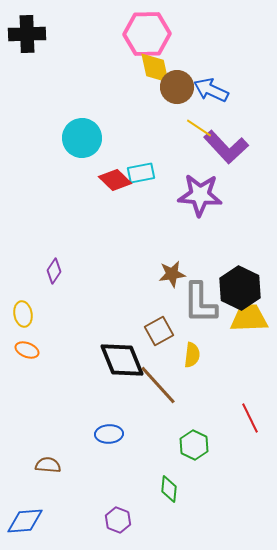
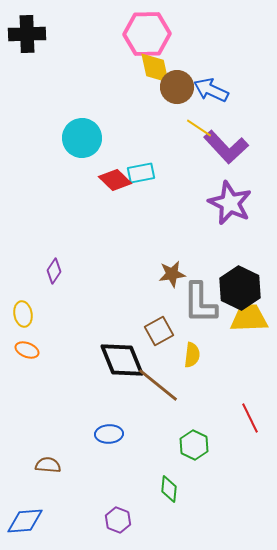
purple star: moved 30 px right, 8 px down; rotated 21 degrees clockwise
brown line: rotated 9 degrees counterclockwise
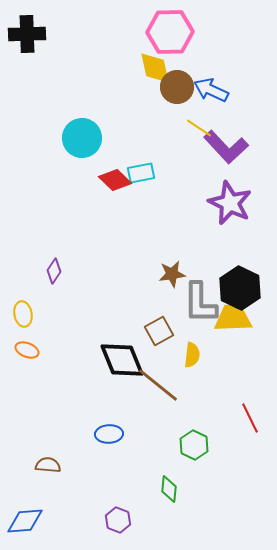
pink hexagon: moved 23 px right, 2 px up
yellow trapezoid: moved 16 px left
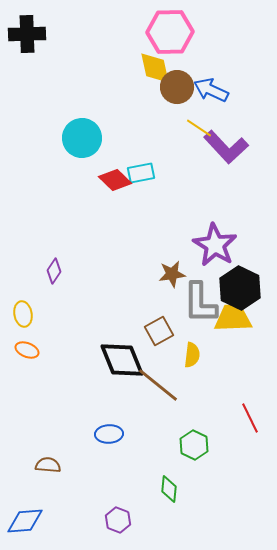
purple star: moved 15 px left, 42 px down; rotated 6 degrees clockwise
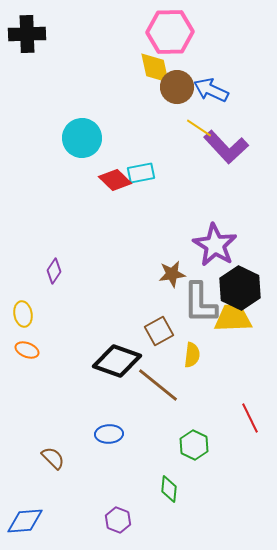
black diamond: moved 5 px left, 1 px down; rotated 48 degrees counterclockwise
brown semicircle: moved 5 px right, 7 px up; rotated 40 degrees clockwise
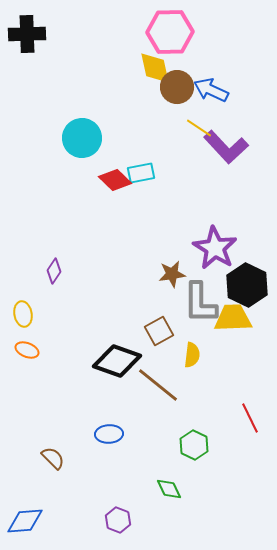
purple star: moved 3 px down
black hexagon: moved 7 px right, 3 px up
green diamond: rotated 32 degrees counterclockwise
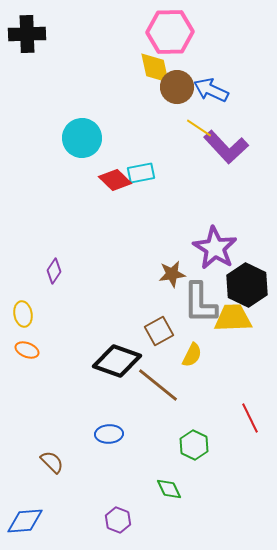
yellow semicircle: rotated 20 degrees clockwise
brown semicircle: moved 1 px left, 4 px down
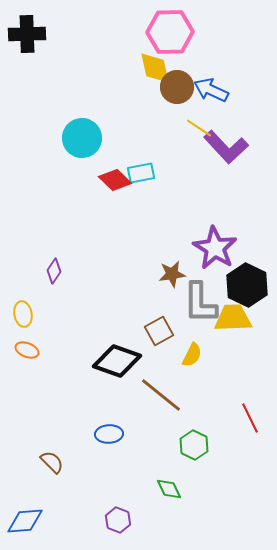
brown line: moved 3 px right, 10 px down
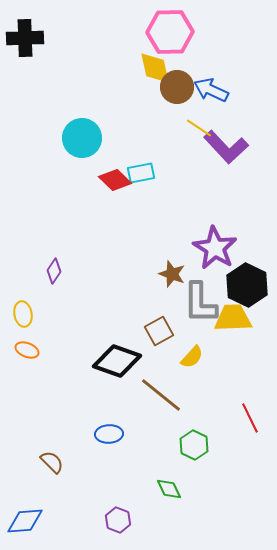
black cross: moved 2 px left, 4 px down
brown star: rotated 28 degrees clockwise
yellow semicircle: moved 2 px down; rotated 15 degrees clockwise
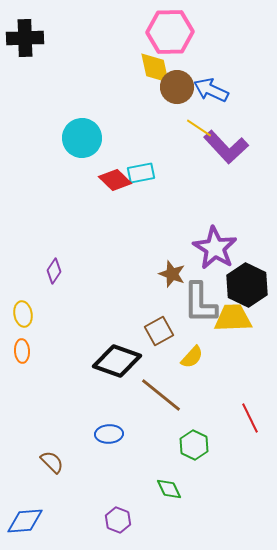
orange ellipse: moved 5 px left, 1 px down; rotated 65 degrees clockwise
